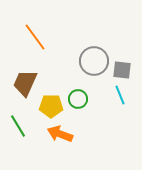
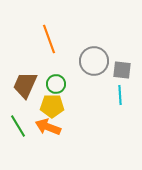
orange line: moved 14 px right, 2 px down; rotated 16 degrees clockwise
brown trapezoid: moved 2 px down
cyan line: rotated 18 degrees clockwise
green circle: moved 22 px left, 15 px up
yellow pentagon: moved 1 px right
orange arrow: moved 12 px left, 7 px up
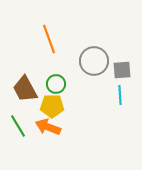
gray square: rotated 12 degrees counterclockwise
brown trapezoid: moved 4 px down; rotated 52 degrees counterclockwise
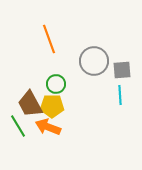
brown trapezoid: moved 5 px right, 15 px down
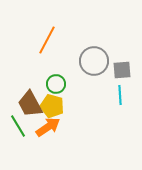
orange line: moved 2 px left, 1 px down; rotated 48 degrees clockwise
yellow pentagon: rotated 15 degrees clockwise
orange arrow: rotated 125 degrees clockwise
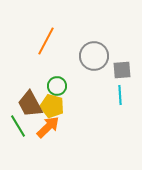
orange line: moved 1 px left, 1 px down
gray circle: moved 5 px up
green circle: moved 1 px right, 2 px down
orange arrow: rotated 10 degrees counterclockwise
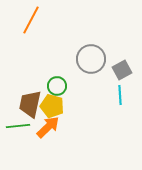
orange line: moved 15 px left, 21 px up
gray circle: moved 3 px left, 3 px down
gray square: rotated 24 degrees counterclockwise
brown trapezoid: rotated 40 degrees clockwise
green line: rotated 65 degrees counterclockwise
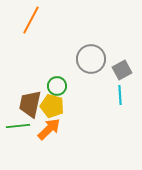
orange arrow: moved 1 px right, 2 px down
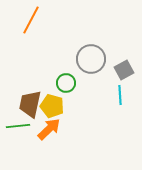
gray square: moved 2 px right
green circle: moved 9 px right, 3 px up
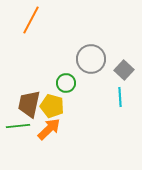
gray square: rotated 18 degrees counterclockwise
cyan line: moved 2 px down
brown trapezoid: moved 1 px left
